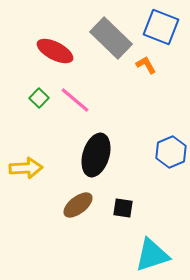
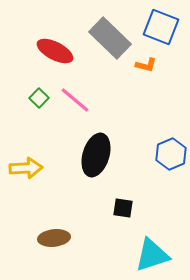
gray rectangle: moved 1 px left
orange L-shape: rotated 135 degrees clockwise
blue hexagon: moved 2 px down
brown ellipse: moved 24 px left, 33 px down; rotated 32 degrees clockwise
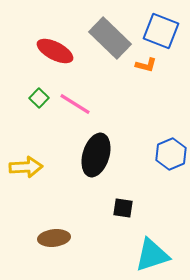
blue square: moved 4 px down
pink line: moved 4 px down; rotated 8 degrees counterclockwise
yellow arrow: moved 1 px up
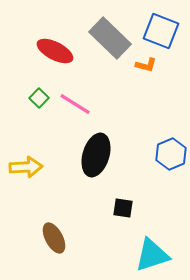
brown ellipse: rotated 68 degrees clockwise
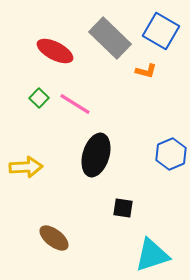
blue square: rotated 9 degrees clockwise
orange L-shape: moved 6 px down
brown ellipse: rotated 24 degrees counterclockwise
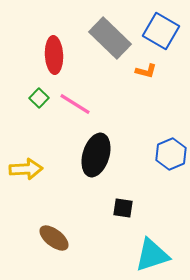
red ellipse: moved 1 px left, 4 px down; rotated 60 degrees clockwise
yellow arrow: moved 2 px down
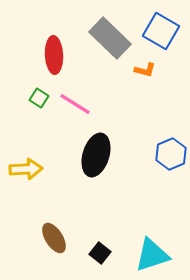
orange L-shape: moved 1 px left, 1 px up
green square: rotated 12 degrees counterclockwise
black square: moved 23 px left, 45 px down; rotated 30 degrees clockwise
brown ellipse: rotated 20 degrees clockwise
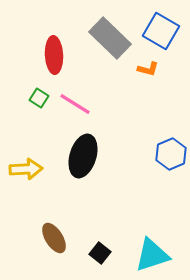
orange L-shape: moved 3 px right, 1 px up
black ellipse: moved 13 px left, 1 px down
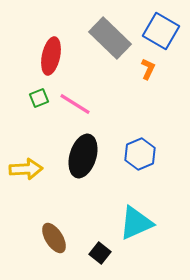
red ellipse: moved 3 px left, 1 px down; rotated 15 degrees clockwise
orange L-shape: rotated 80 degrees counterclockwise
green square: rotated 36 degrees clockwise
blue hexagon: moved 31 px left
cyan triangle: moved 16 px left, 32 px up; rotated 6 degrees counterclockwise
